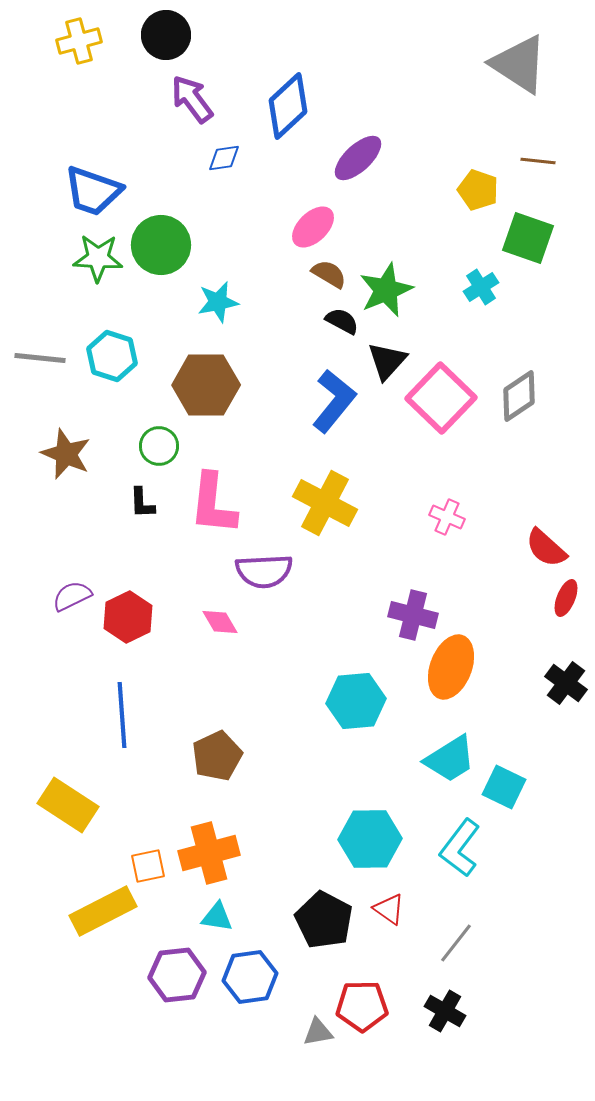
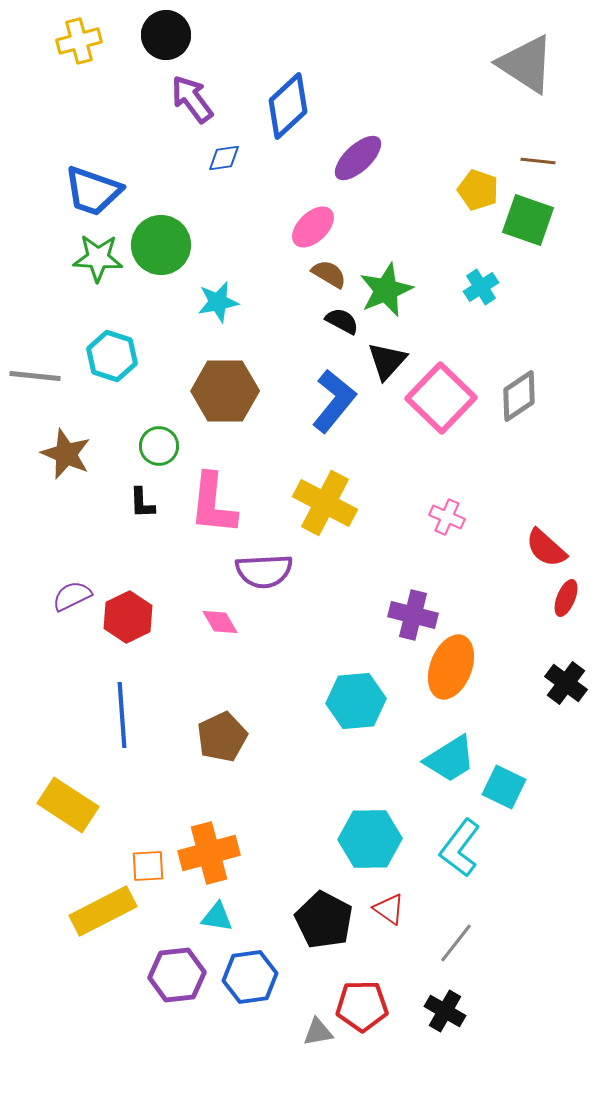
gray triangle at (519, 64): moved 7 px right
green square at (528, 238): moved 18 px up
gray line at (40, 358): moved 5 px left, 18 px down
brown hexagon at (206, 385): moved 19 px right, 6 px down
brown pentagon at (217, 756): moved 5 px right, 19 px up
orange square at (148, 866): rotated 9 degrees clockwise
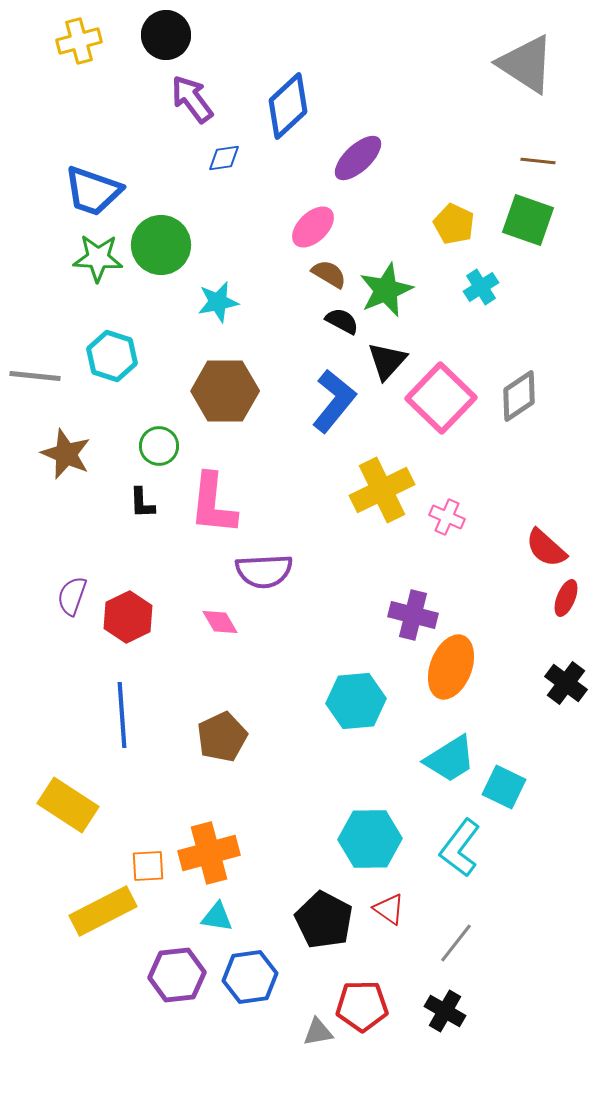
yellow pentagon at (478, 190): moved 24 px left, 34 px down; rotated 6 degrees clockwise
yellow cross at (325, 503): moved 57 px right, 13 px up; rotated 36 degrees clockwise
purple semicircle at (72, 596): rotated 45 degrees counterclockwise
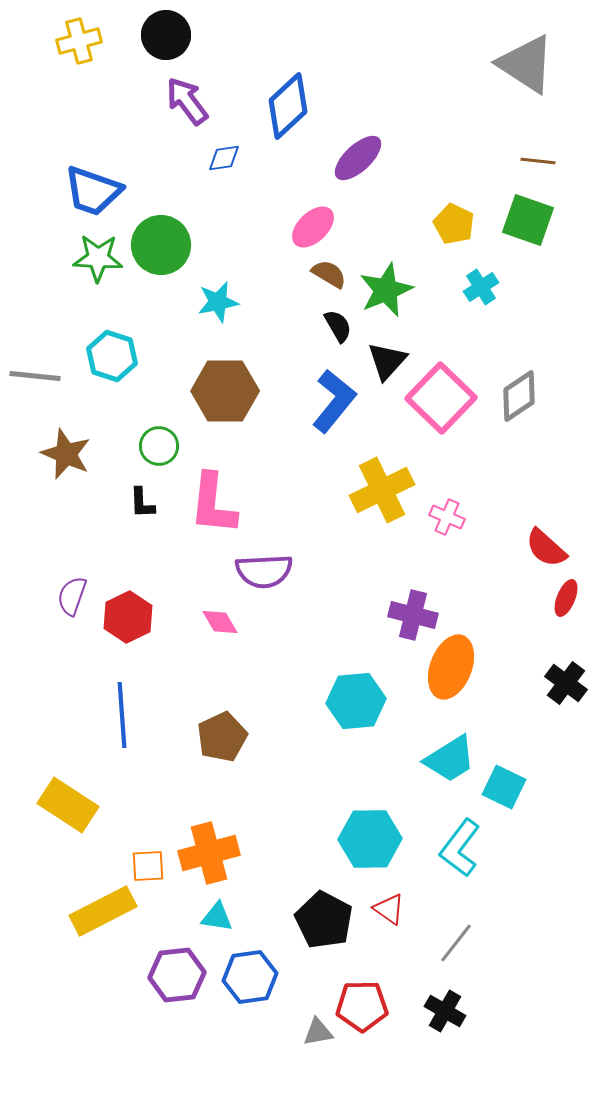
purple arrow at (192, 99): moved 5 px left, 2 px down
black semicircle at (342, 321): moved 4 px left, 5 px down; rotated 32 degrees clockwise
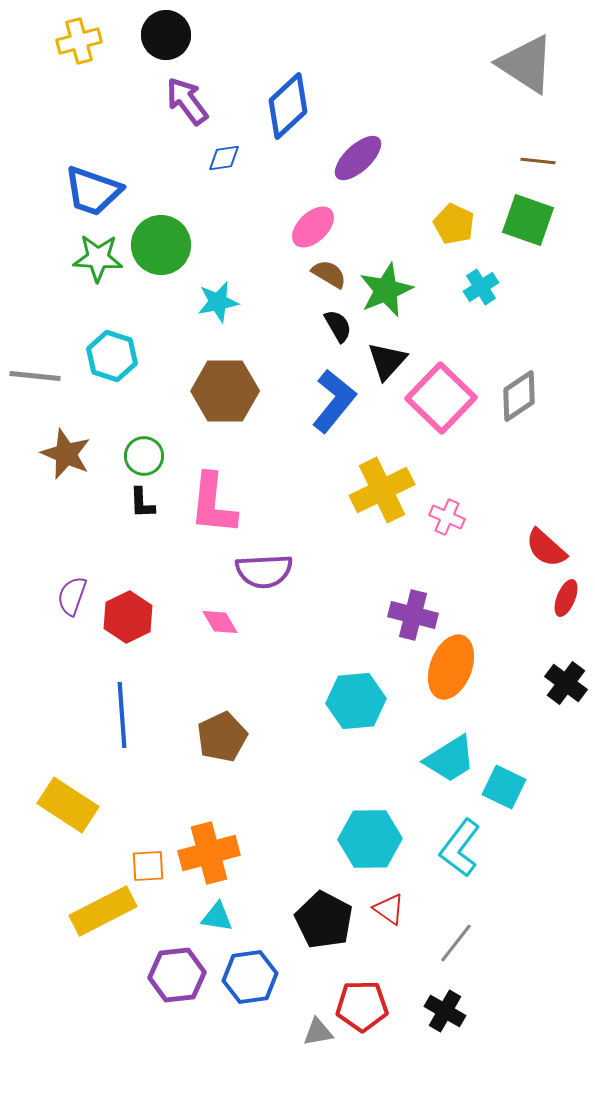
green circle at (159, 446): moved 15 px left, 10 px down
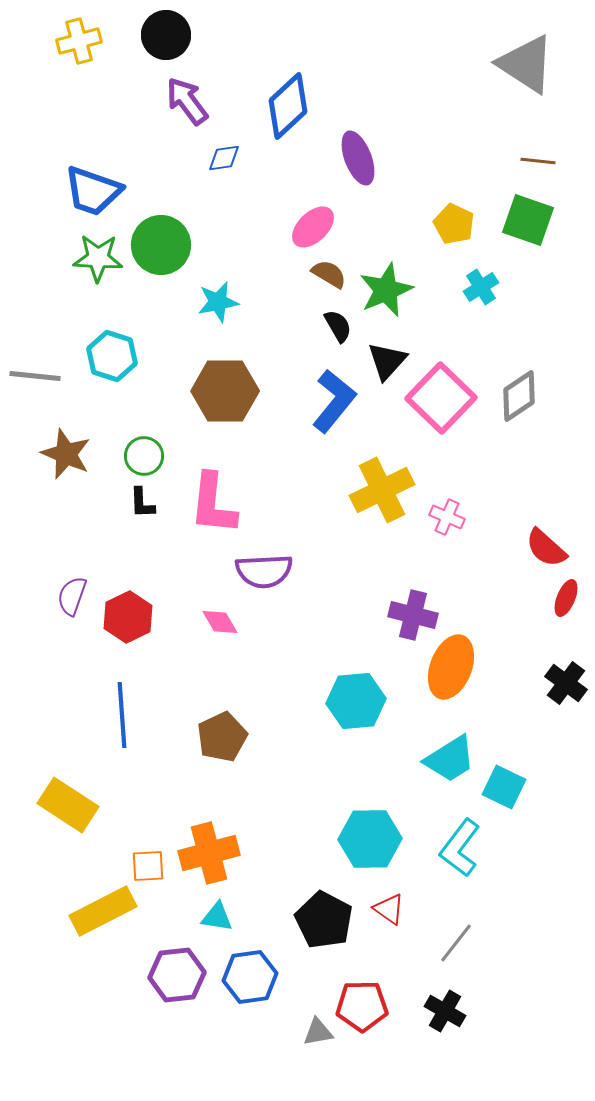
purple ellipse at (358, 158): rotated 68 degrees counterclockwise
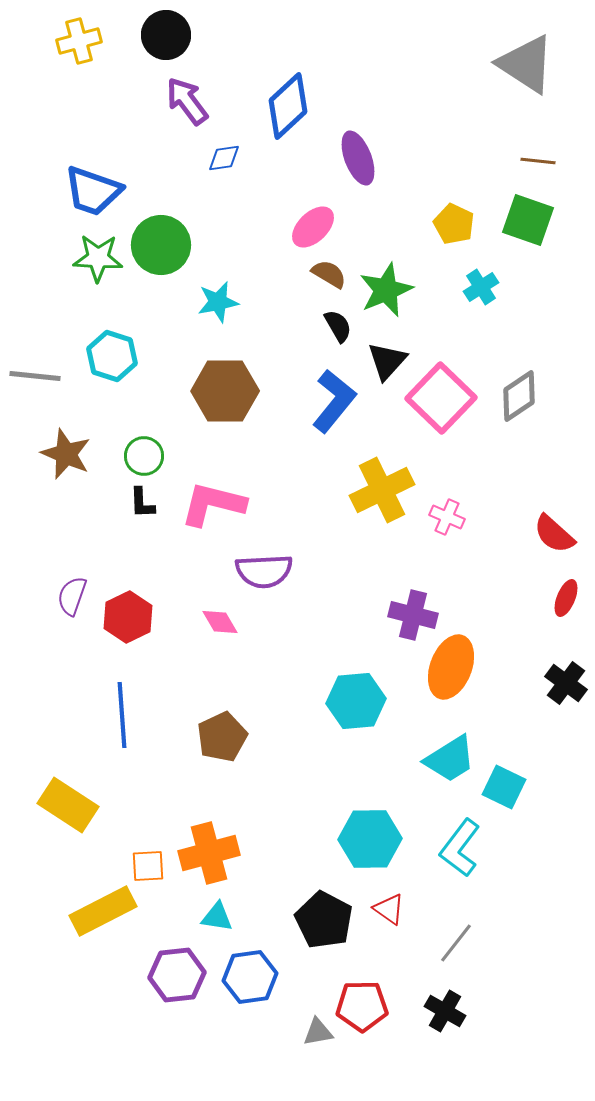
pink L-shape at (213, 504): rotated 98 degrees clockwise
red semicircle at (546, 548): moved 8 px right, 14 px up
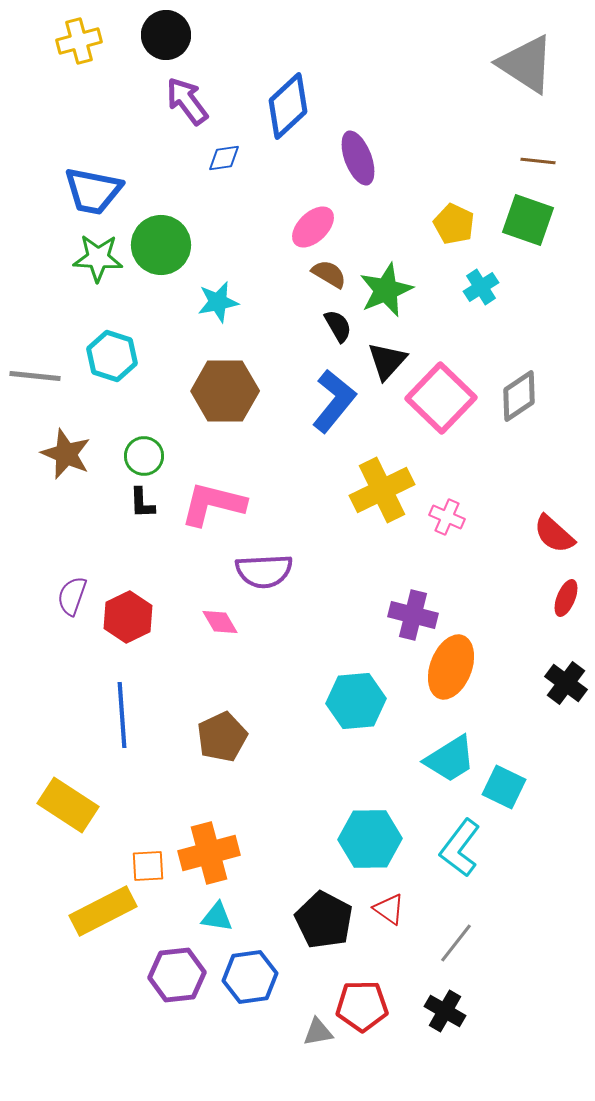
blue trapezoid at (93, 191): rotated 8 degrees counterclockwise
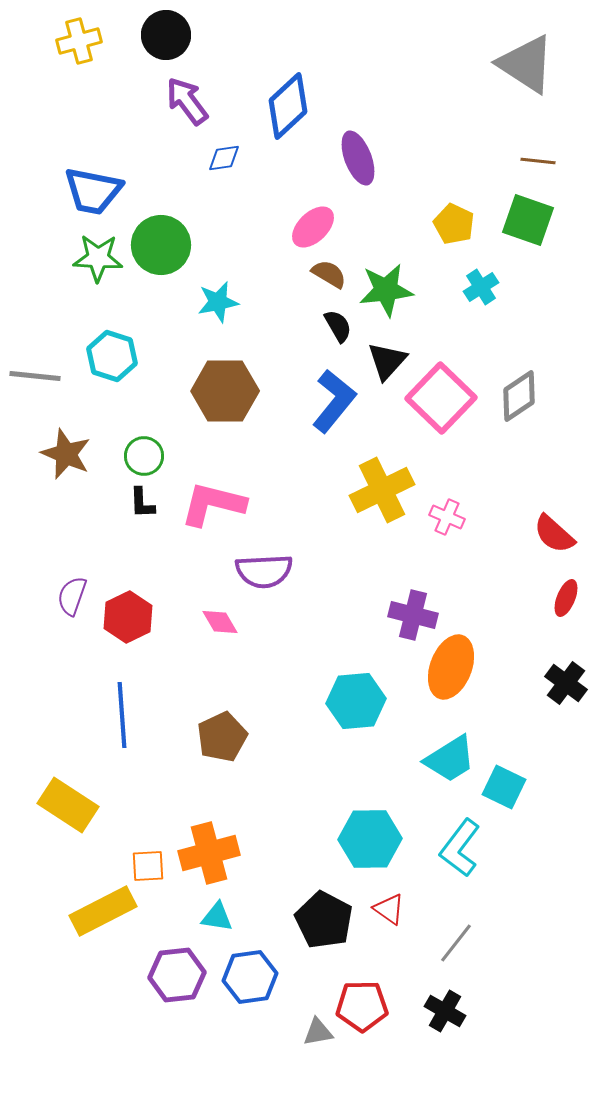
green star at (386, 290): rotated 16 degrees clockwise
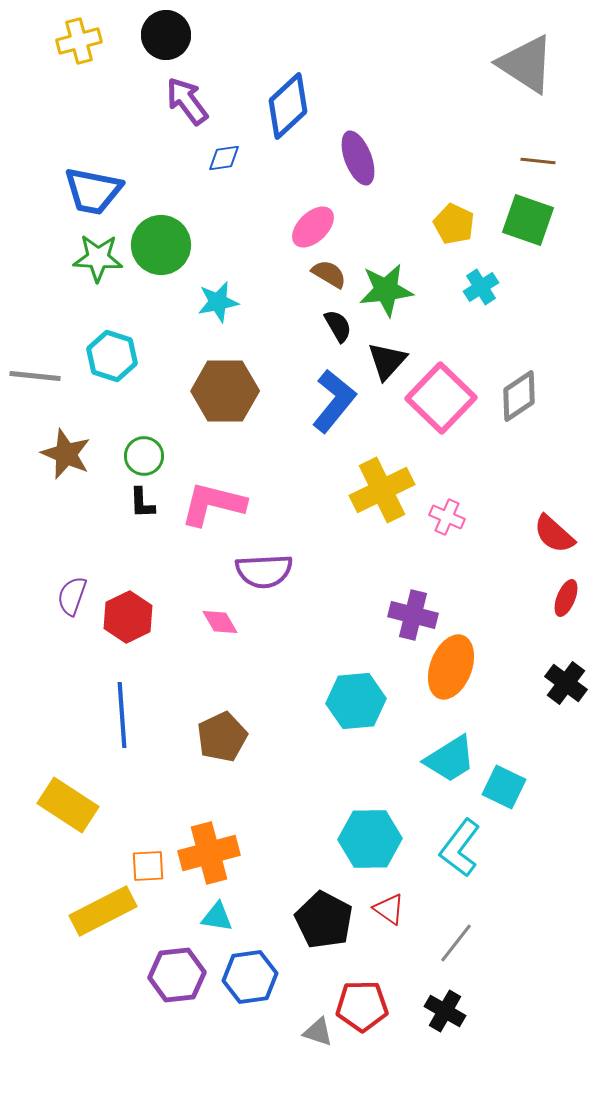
gray triangle at (318, 1032): rotated 28 degrees clockwise
